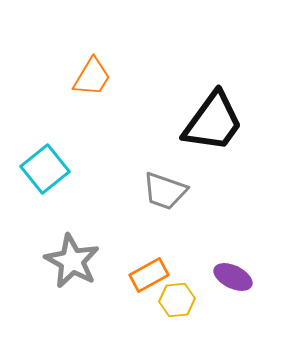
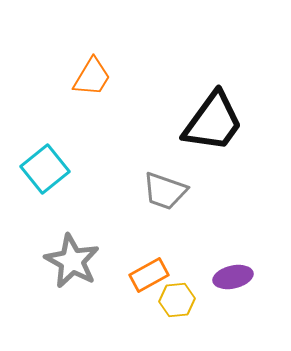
purple ellipse: rotated 39 degrees counterclockwise
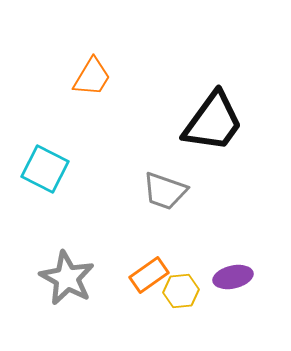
cyan square: rotated 24 degrees counterclockwise
gray star: moved 5 px left, 17 px down
orange rectangle: rotated 6 degrees counterclockwise
yellow hexagon: moved 4 px right, 9 px up
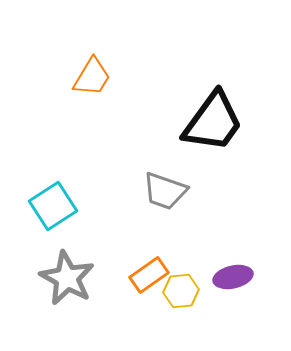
cyan square: moved 8 px right, 37 px down; rotated 30 degrees clockwise
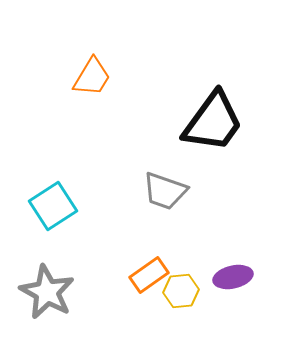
gray star: moved 20 px left, 14 px down
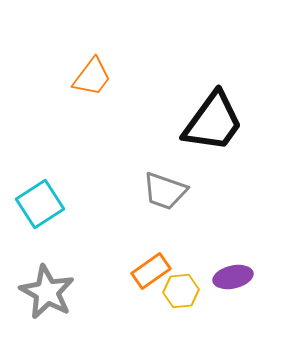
orange trapezoid: rotated 6 degrees clockwise
cyan square: moved 13 px left, 2 px up
orange rectangle: moved 2 px right, 4 px up
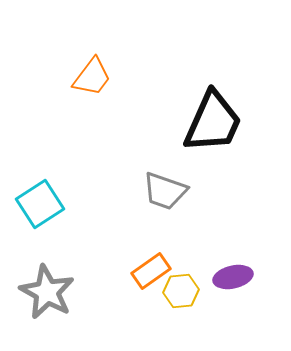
black trapezoid: rotated 12 degrees counterclockwise
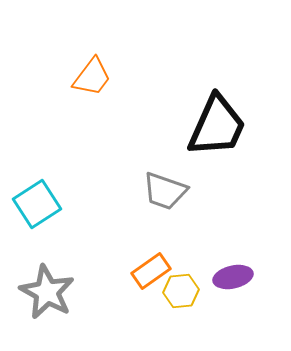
black trapezoid: moved 4 px right, 4 px down
cyan square: moved 3 px left
